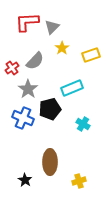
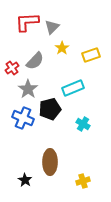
cyan rectangle: moved 1 px right
yellow cross: moved 4 px right
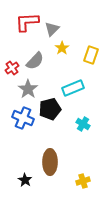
gray triangle: moved 2 px down
yellow rectangle: rotated 54 degrees counterclockwise
